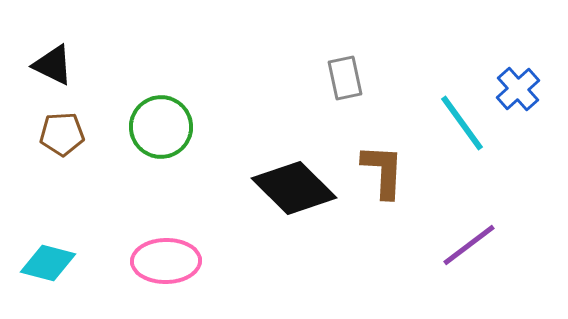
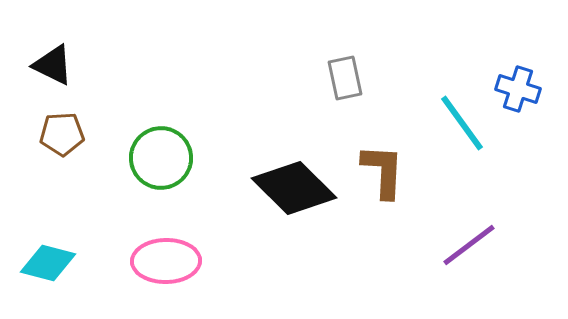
blue cross: rotated 30 degrees counterclockwise
green circle: moved 31 px down
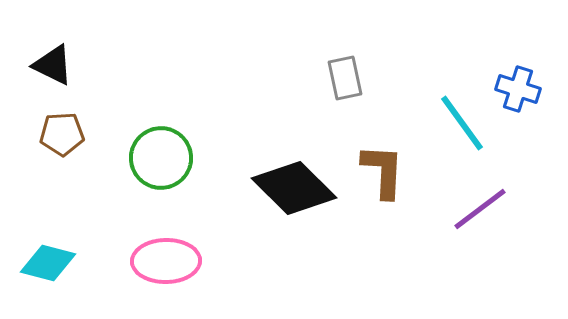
purple line: moved 11 px right, 36 px up
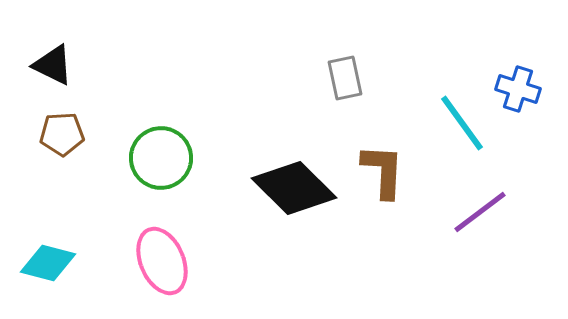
purple line: moved 3 px down
pink ellipse: moved 4 px left; rotated 68 degrees clockwise
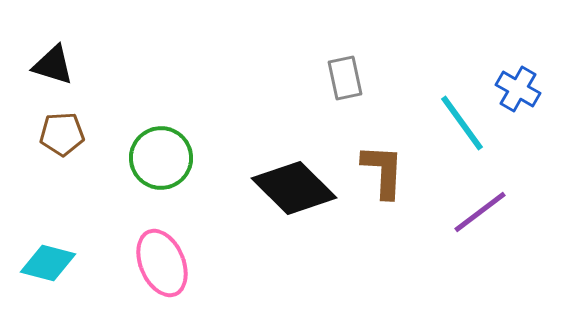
black triangle: rotated 9 degrees counterclockwise
blue cross: rotated 12 degrees clockwise
pink ellipse: moved 2 px down
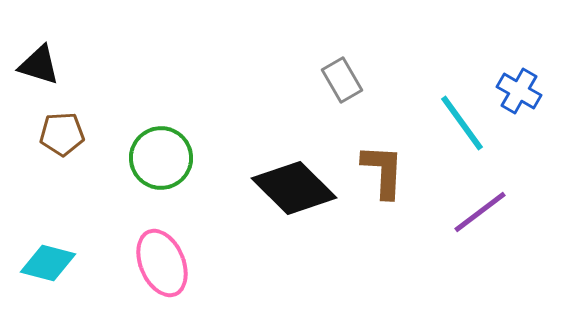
black triangle: moved 14 px left
gray rectangle: moved 3 px left, 2 px down; rotated 18 degrees counterclockwise
blue cross: moved 1 px right, 2 px down
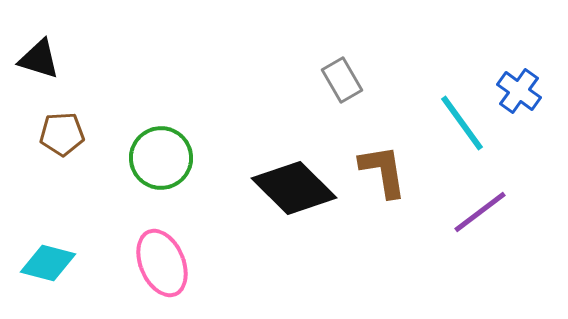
black triangle: moved 6 px up
blue cross: rotated 6 degrees clockwise
brown L-shape: rotated 12 degrees counterclockwise
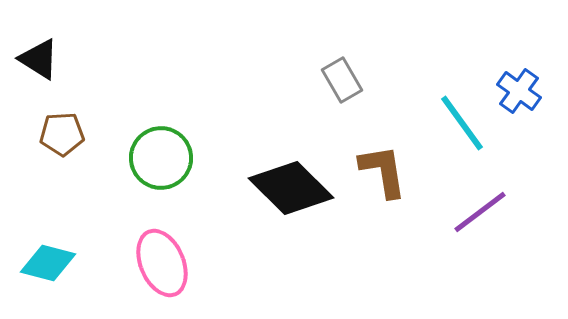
black triangle: rotated 15 degrees clockwise
black diamond: moved 3 px left
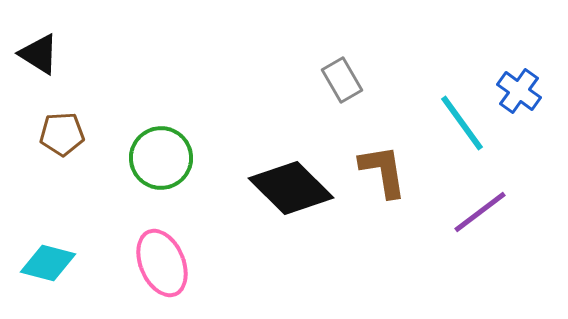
black triangle: moved 5 px up
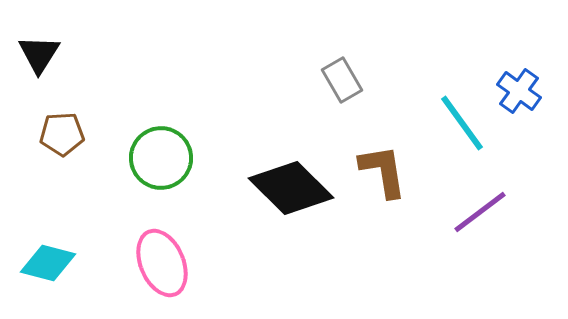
black triangle: rotated 30 degrees clockwise
